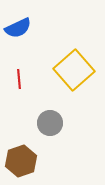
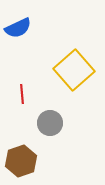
red line: moved 3 px right, 15 px down
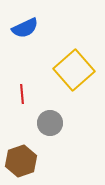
blue semicircle: moved 7 px right
